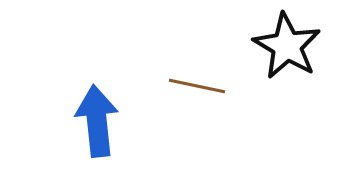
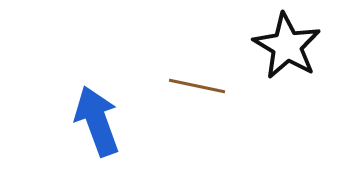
blue arrow: rotated 14 degrees counterclockwise
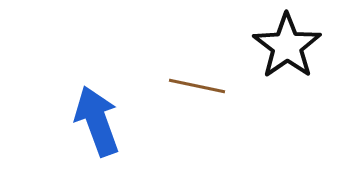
black star: rotated 6 degrees clockwise
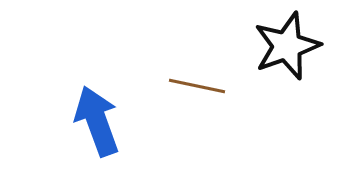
black star: rotated 16 degrees clockwise
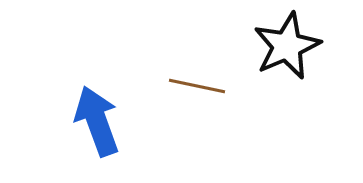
black star: rotated 4 degrees counterclockwise
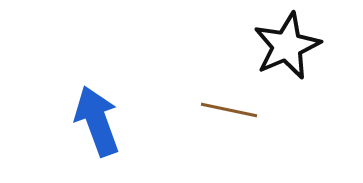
brown line: moved 32 px right, 24 px down
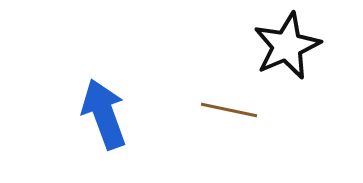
blue arrow: moved 7 px right, 7 px up
